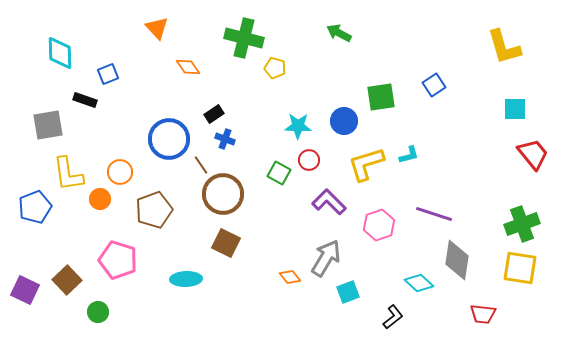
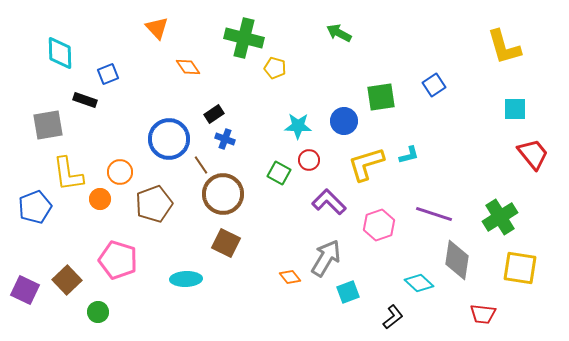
brown pentagon at (154, 210): moved 6 px up
green cross at (522, 224): moved 22 px left, 7 px up; rotated 12 degrees counterclockwise
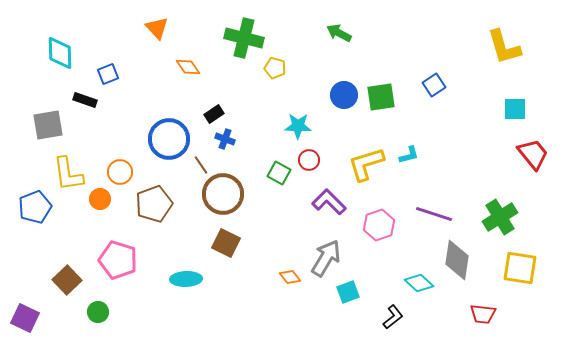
blue circle at (344, 121): moved 26 px up
purple square at (25, 290): moved 28 px down
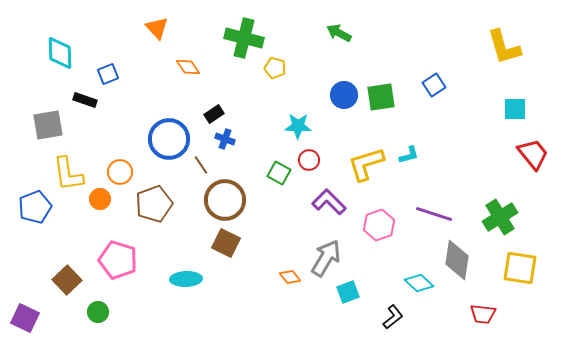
brown circle at (223, 194): moved 2 px right, 6 px down
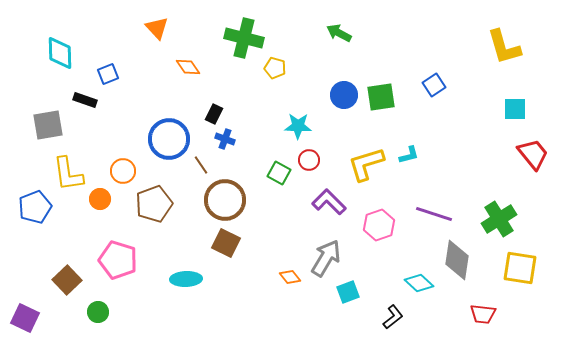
black rectangle at (214, 114): rotated 30 degrees counterclockwise
orange circle at (120, 172): moved 3 px right, 1 px up
green cross at (500, 217): moved 1 px left, 2 px down
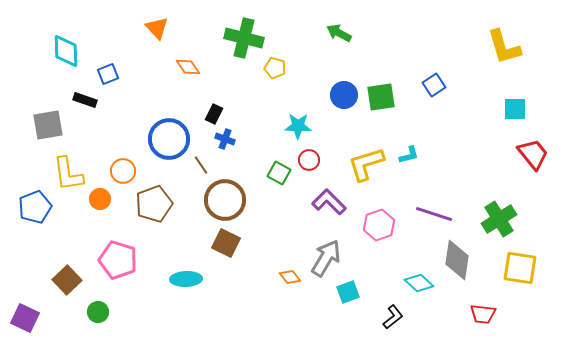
cyan diamond at (60, 53): moved 6 px right, 2 px up
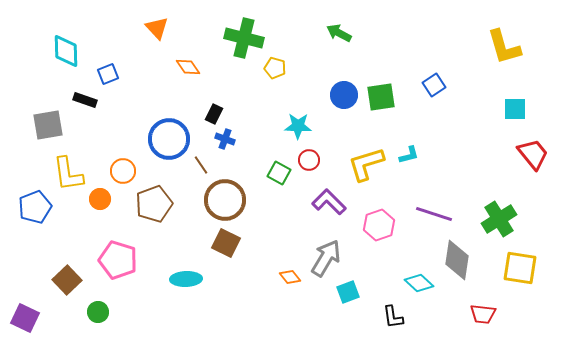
black L-shape at (393, 317): rotated 120 degrees clockwise
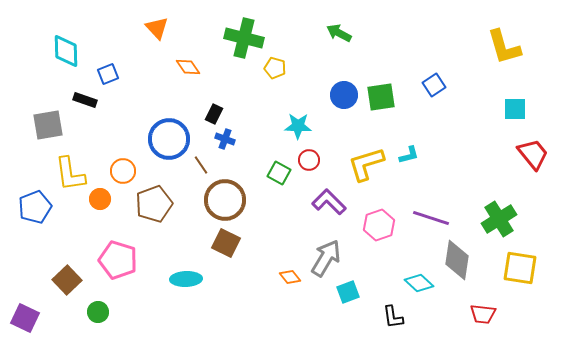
yellow L-shape at (68, 174): moved 2 px right
purple line at (434, 214): moved 3 px left, 4 px down
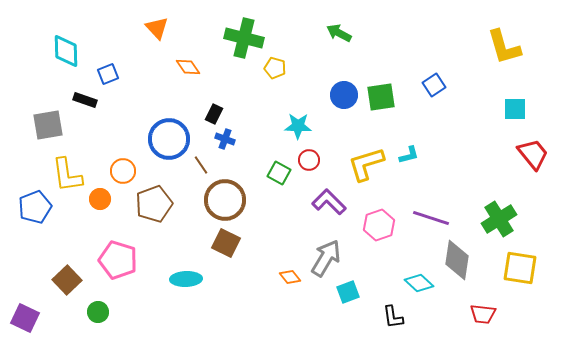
yellow L-shape at (70, 174): moved 3 px left, 1 px down
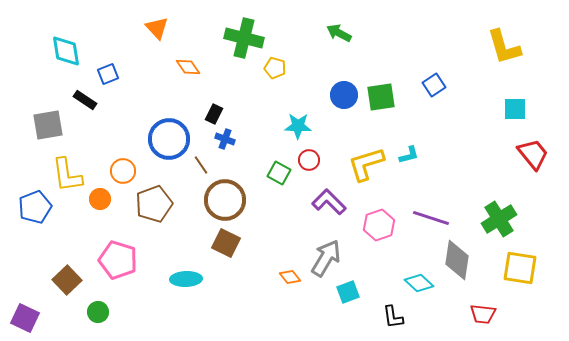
cyan diamond at (66, 51): rotated 8 degrees counterclockwise
black rectangle at (85, 100): rotated 15 degrees clockwise
